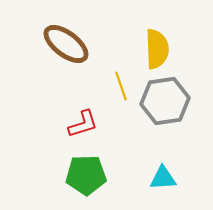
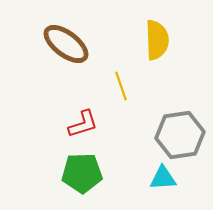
yellow semicircle: moved 9 px up
gray hexagon: moved 15 px right, 34 px down
green pentagon: moved 4 px left, 2 px up
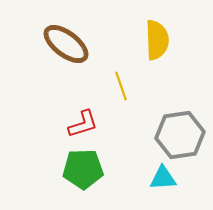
green pentagon: moved 1 px right, 4 px up
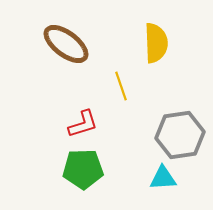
yellow semicircle: moved 1 px left, 3 px down
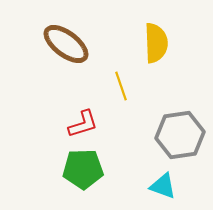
cyan triangle: moved 8 px down; rotated 24 degrees clockwise
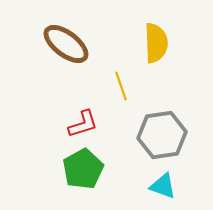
gray hexagon: moved 18 px left
green pentagon: rotated 27 degrees counterclockwise
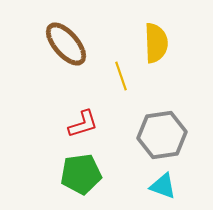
brown ellipse: rotated 12 degrees clockwise
yellow line: moved 10 px up
green pentagon: moved 2 px left, 5 px down; rotated 21 degrees clockwise
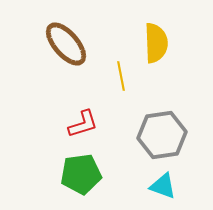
yellow line: rotated 8 degrees clockwise
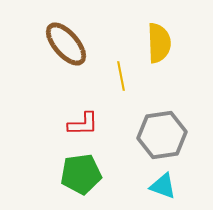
yellow semicircle: moved 3 px right
red L-shape: rotated 16 degrees clockwise
